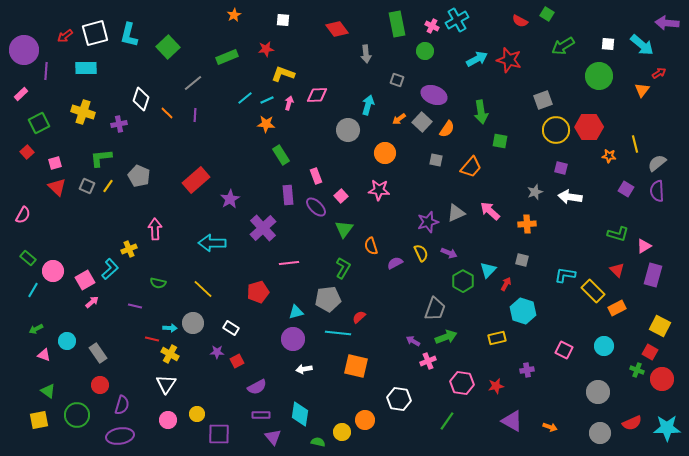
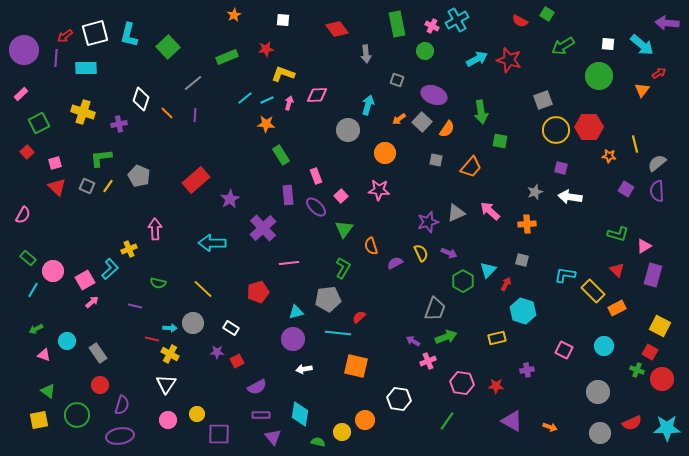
purple line at (46, 71): moved 10 px right, 13 px up
red star at (496, 386): rotated 14 degrees clockwise
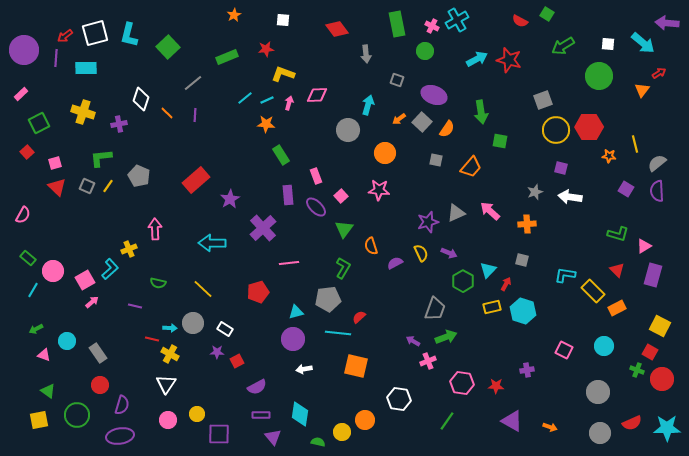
cyan arrow at (642, 45): moved 1 px right, 2 px up
white rectangle at (231, 328): moved 6 px left, 1 px down
yellow rectangle at (497, 338): moved 5 px left, 31 px up
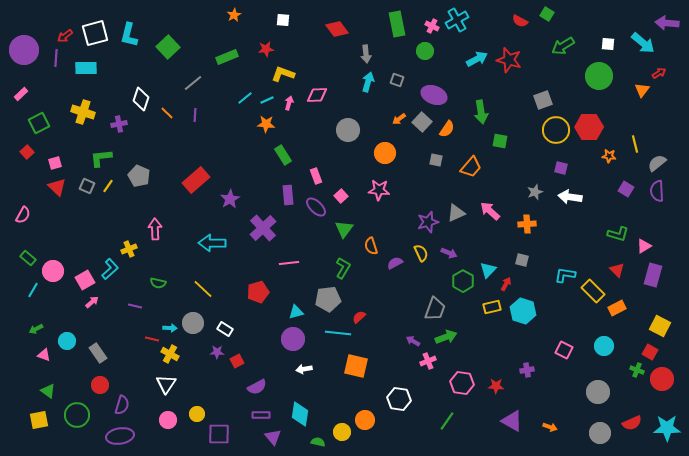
cyan arrow at (368, 105): moved 23 px up
green rectangle at (281, 155): moved 2 px right
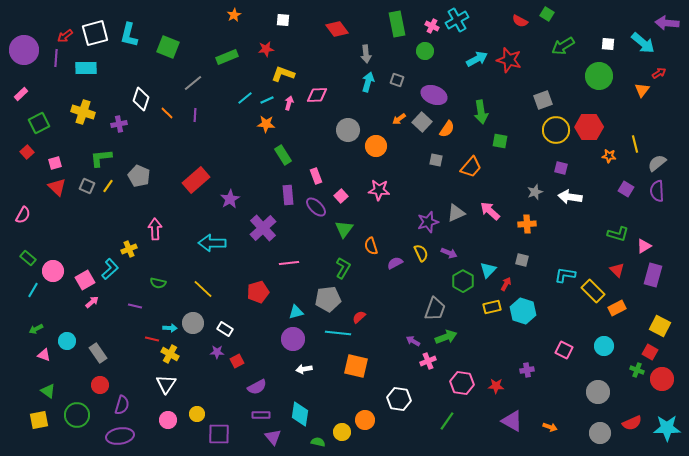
green square at (168, 47): rotated 25 degrees counterclockwise
orange circle at (385, 153): moved 9 px left, 7 px up
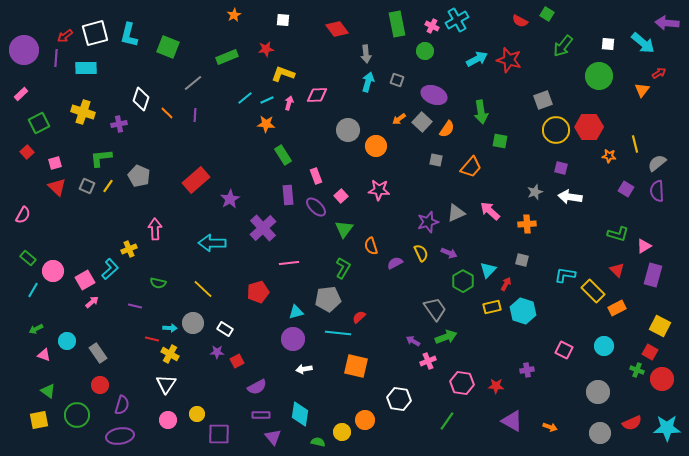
green arrow at (563, 46): rotated 20 degrees counterclockwise
gray trapezoid at (435, 309): rotated 55 degrees counterclockwise
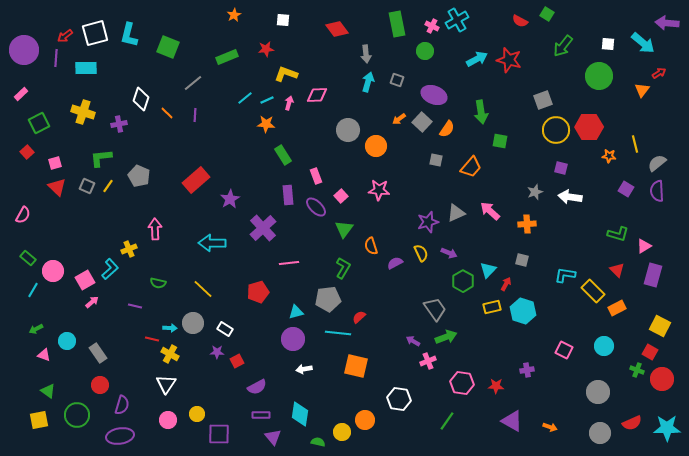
yellow L-shape at (283, 74): moved 3 px right
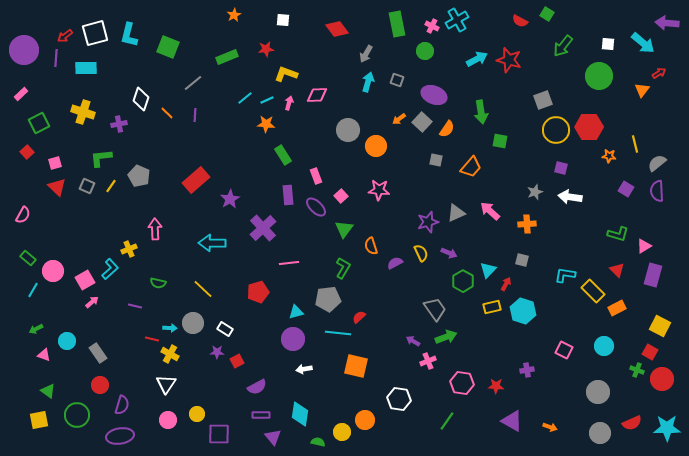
gray arrow at (366, 54): rotated 36 degrees clockwise
yellow line at (108, 186): moved 3 px right
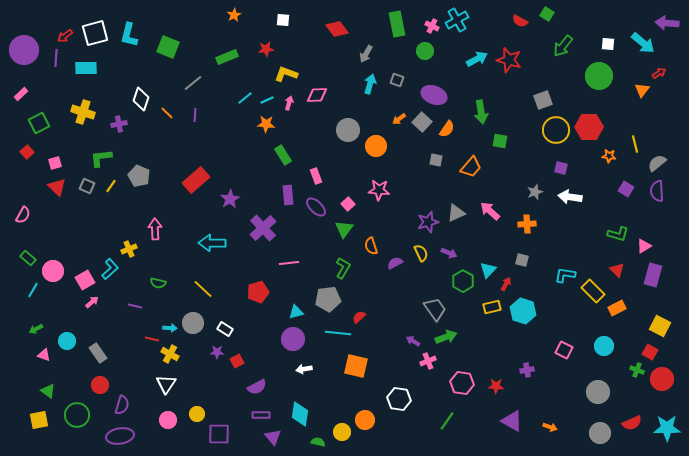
cyan arrow at (368, 82): moved 2 px right, 2 px down
pink square at (341, 196): moved 7 px right, 8 px down
